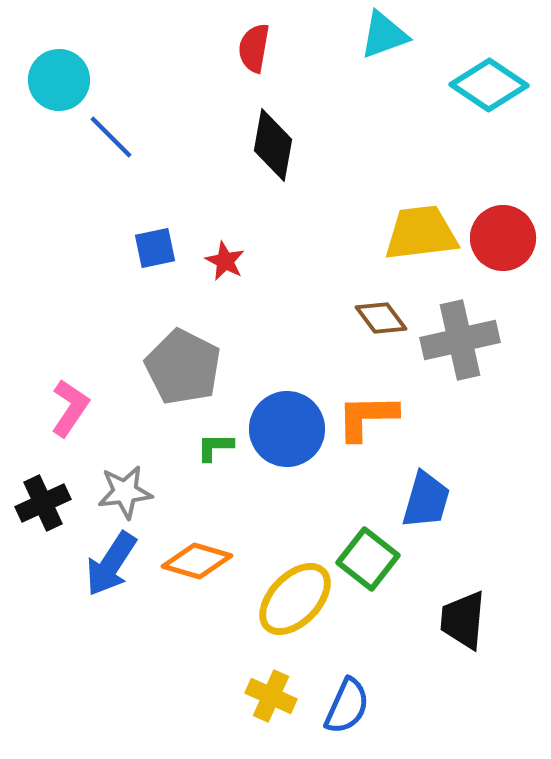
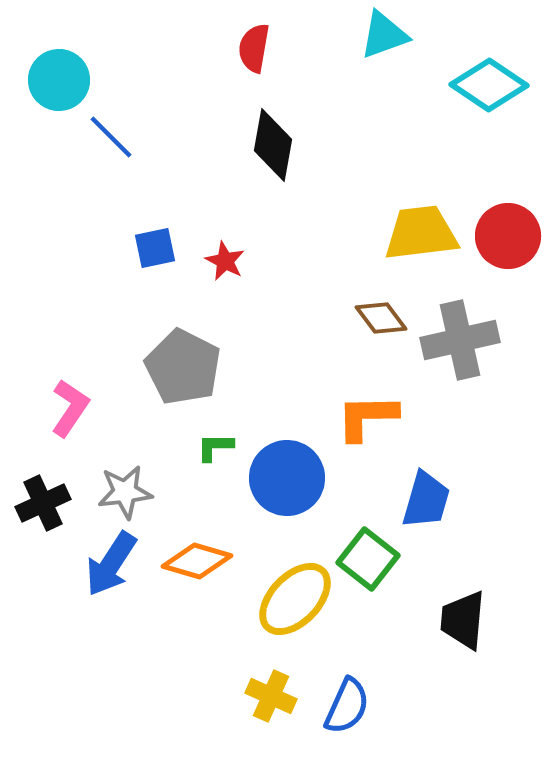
red circle: moved 5 px right, 2 px up
blue circle: moved 49 px down
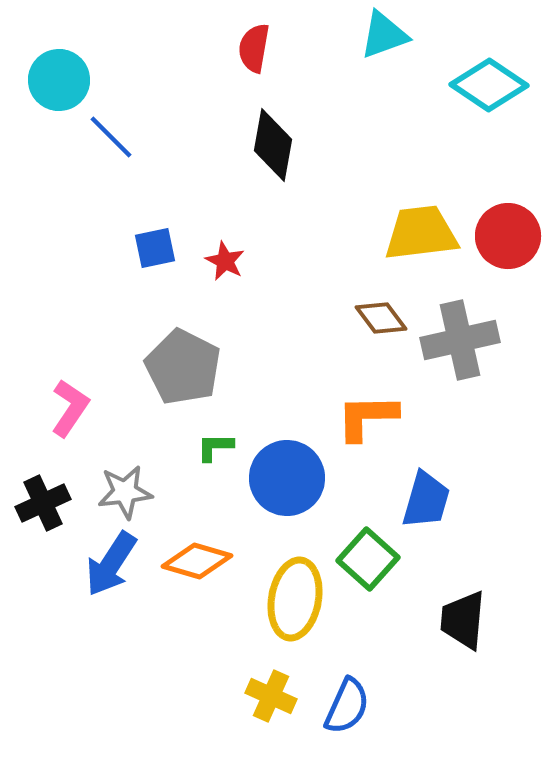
green square: rotated 4 degrees clockwise
yellow ellipse: rotated 34 degrees counterclockwise
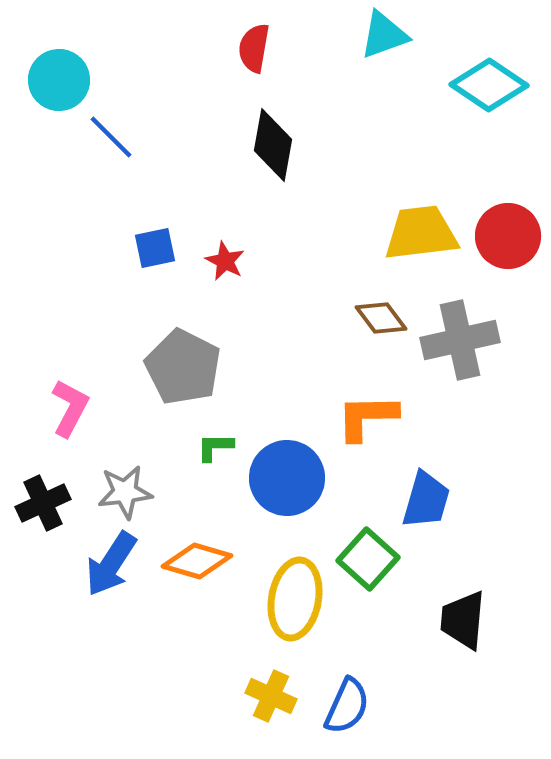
pink L-shape: rotated 6 degrees counterclockwise
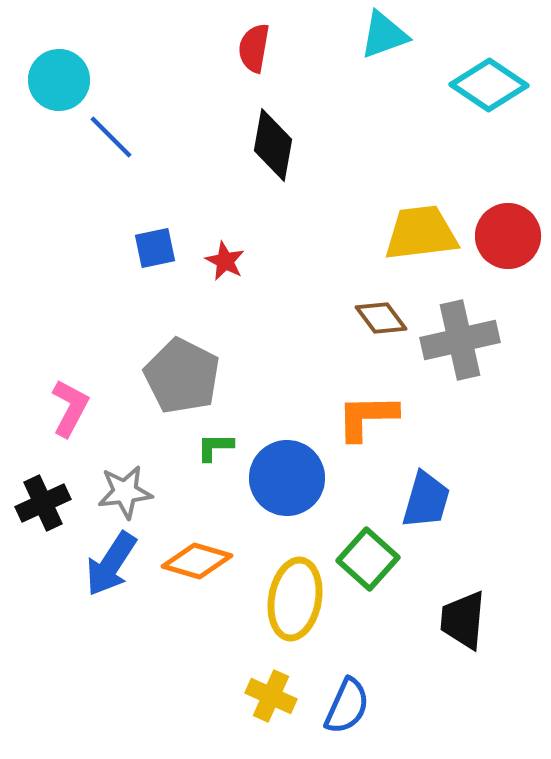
gray pentagon: moved 1 px left, 9 px down
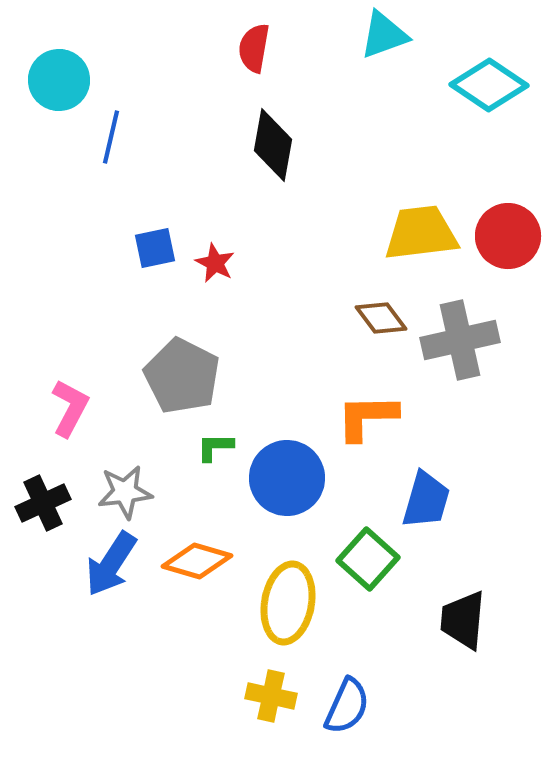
blue line: rotated 58 degrees clockwise
red star: moved 10 px left, 2 px down
yellow ellipse: moved 7 px left, 4 px down
yellow cross: rotated 12 degrees counterclockwise
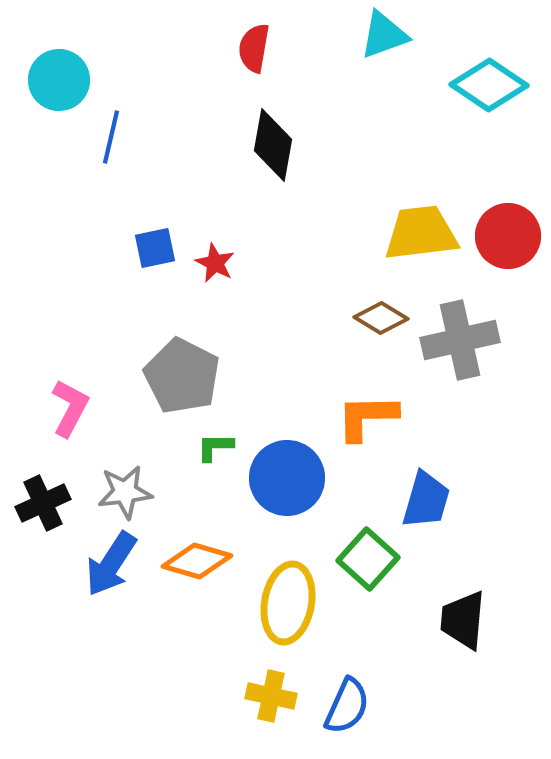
brown diamond: rotated 22 degrees counterclockwise
